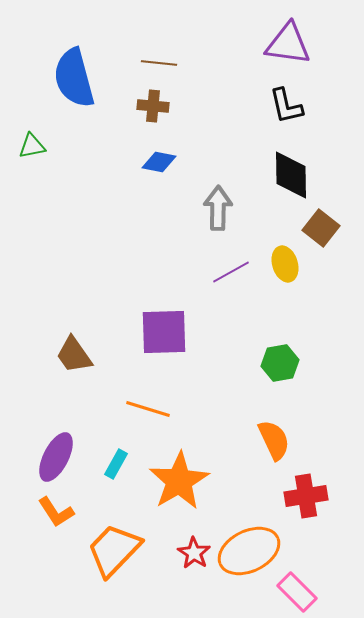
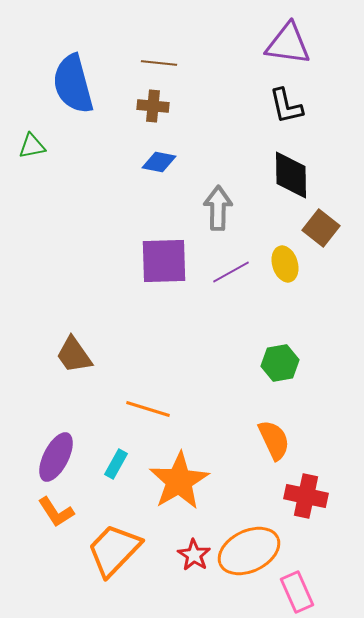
blue semicircle: moved 1 px left, 6 px down
purple square: moved 71 px up
red cross: rotated 21 degrees clockwise
red star: moved 2 px down
pink rectangle: rotated 21 degrees clockwise
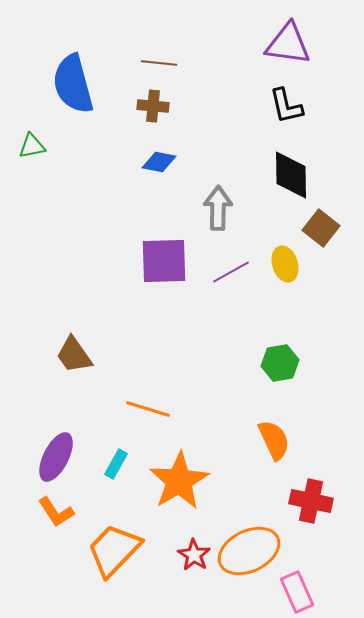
red cross: moved 5 px right, 5 px down
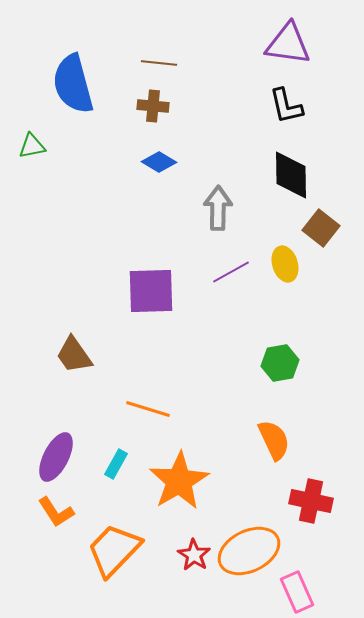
blue diamond: rotated 20 degrees clockwise
purple square: moved 13 px left, 30 px down
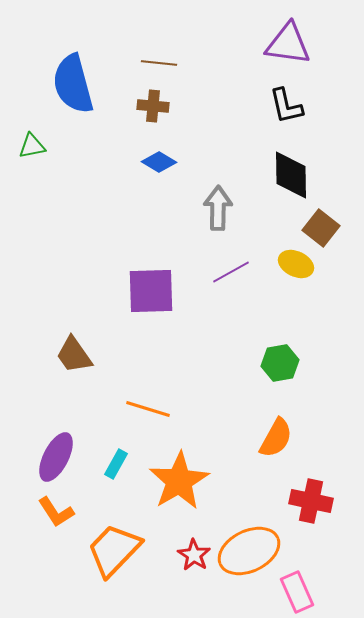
yellow ellipse: moved 11 px right; rotated 48 degrees counterclockwise
orange semicircle: moved 2 px right, 2 px up; rotated 54 degrees clockwise
